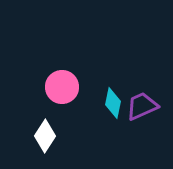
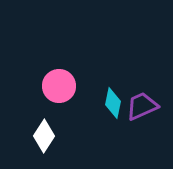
pink circle: moved 3 px left, 1 px up
white diamond: moved 1 px left
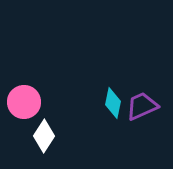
pink circle: moved 35 px left, 16 px down
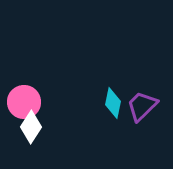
purple trapezoid: rotated 20 degrees counterclockwise
white diamond: moved 13 px left, 9 px up
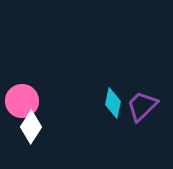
pink circle: moved 2 px left, 1 px up
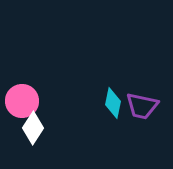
purple trapezoid: rotated 124 degrees counterclockwise
white diamond: moved 2 px right, 1 px down
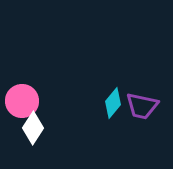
cyan diamond: rotated 28 degrees clockwise
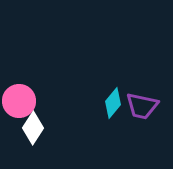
pink circle: moved 3 px left
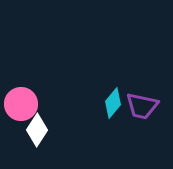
pink circle: moved 2 px right, 3 px down
white diamond: moved 4 px right, 2 px down
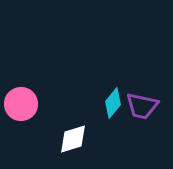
white diamond: moved 36 px right, 9 px down; rotated 40 degrees clockwise
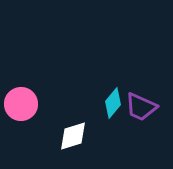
purple trapezoid: moved 1 px left, 1 px down; rotated 12 degrees clockwise
white diamond: moved 3 px up
